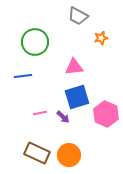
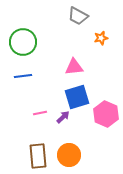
green circle: moved 12 px left
purple arrow: rotated 88 degrees counterclockwise
brown rectangle: moved 1 px right, 3 px down; rotated 60 degrees clockwise
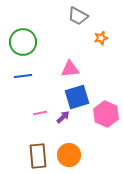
pink triangle: moved 4 px left, 2 px down
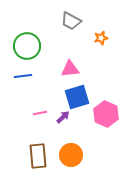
gray trapezoid: moved 7 px left, 5 px down
green circle: moved 4 px right, 4 px down
orange circle: moved 2 px right
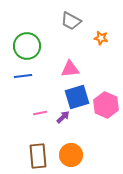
orange star: rotated 24 degrees clockwise
pink hexagon: moved 9 px up
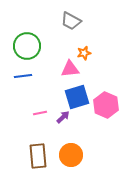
orange star: moved 17 px left, 15 px down; rotated 24 degrees counterclockwise
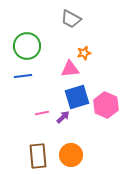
gray trapezoid: moved 2 px up
pink line: moved 2 px right
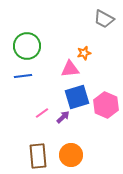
gray trapezoid: moved 33 px right
pink line: rotated 24 degrees counterclockwise
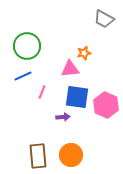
blue line: rotated 18 degrees counterclockwise
blue square: rotated 25 degrees clockwise
pink line: moved 21 px up; rotated 32 degrees counterclockwise
purple arrow: rotated 40 degrees clockwise
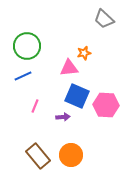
gray trapezoid: rotated 15 degrees clockwise
pink triangle: moved 1 px left, 1 px up
pink line: moved 7 px left, 14 px down
blue square: moved 1 px up; rotated 15 degrees clockwise
pink hexagon: rotated 20 degrees counterclockwise
brown rectangle: rotated 35 degrees counterclockwise
